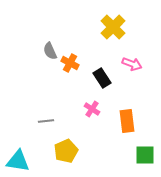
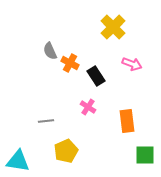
black rectangle: moved 6 px left, 2 px up
pink cross: moved 4 px left, 2 px up
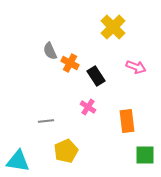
pink arrow: moved 4 px right, 3 px down
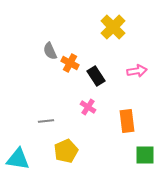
pink arrow: moved 1 px right, 4 px down; rotated 30 degrees counterclockwise
cyan triangle: moved 2 px up
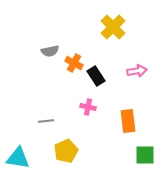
gray semicircle: rotated 78 degrees counterclockwise
orange cross: moved 4 px right
pink cross: rotated 21 degrees counterclockwise
orange rectangle: moved 1 px right
cyan triangle: moved 1 px up
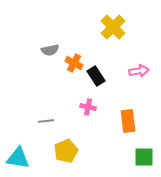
gray semicircle: moved 1 px up
pink arrow: moved 2 px right
green square: moved 1 px left, 2 px down
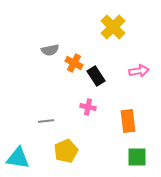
green square: moved 7 px left
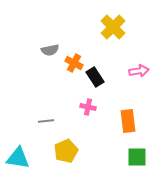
black rectangle: moved 1 px left, 1 px down
